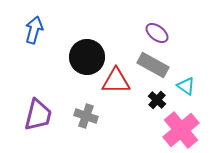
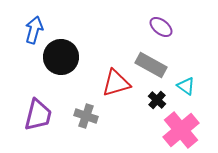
purple ellipse: moved 4 px right, 6 px up
black circle: moved 26 px left
gray rectangle: moved 2 px left
red triangle: moved 2 px down; rotated 16 degrees counterclockwise
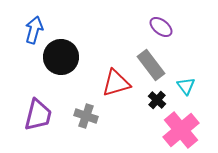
gray rectangle: rotated 24 degrees clockwise
cyan triangle: rotated 18 degrees clockwise
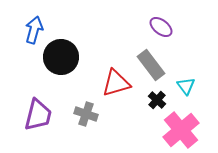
gray cross: moved 2 px up
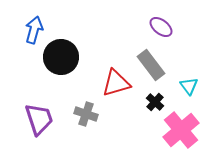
cyan triangle: moved 3 px right
black cross: moved 2 px left, 2 px down
purple trapezoid: moved 1 px right, 4 px down; rotated 32 degrees counterclockwise
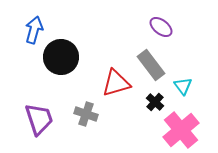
cyan triangle: moved 6 px left
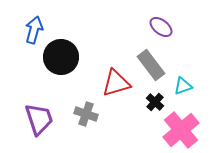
cyan triangle: rotated 48 degrees clockwise
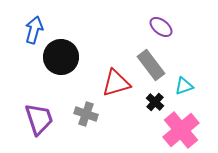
cyan triangle: moved 1 px right
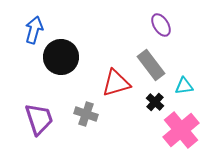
purple ellipse: moved 2 px up; rotated 20 degrees clockwise
cyan triangle: rotated 12 degrees clockwise
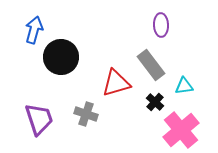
purple ellipse: rotated 30 degrees clockwise
